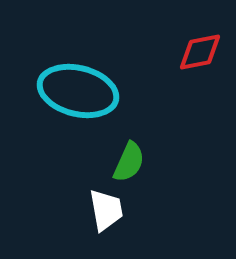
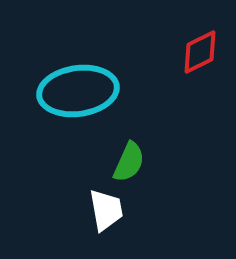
red diamond: rotated 15 degrees counterclockwise
cyan ellipse: rotated 22 degrees counterclockwise
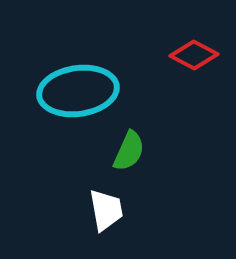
red diamond: moved 6 px left, 3 px down; rotated 54 degrees clockwise
green semicircle: moved 11 px up
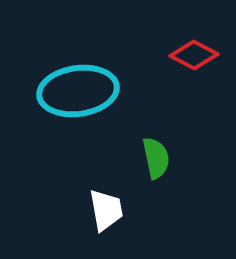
green semicircle: moved 27 px right, 7 px down; rotated 36 degrees counterclockwise
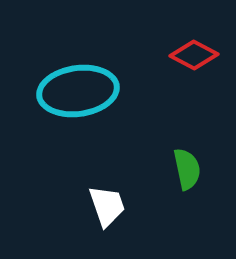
green semicircle: moved 31 px right, 11 px down
white trapezoid: moved 1 px right, 4 px up; rotated 9 degrees counterclockwise
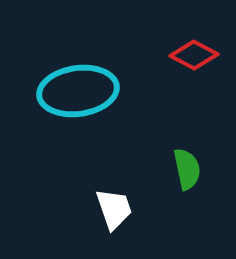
white trapezoid: moved 7 px right, 3 px down
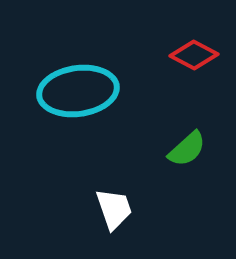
green semicircle: moved 20 px up; rotated 60 degrees clockwise
